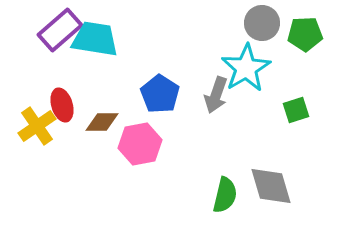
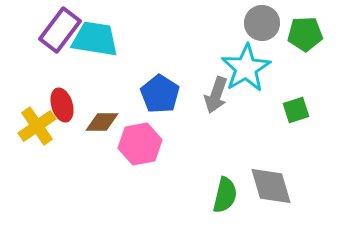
purple rectangle: rotated 12 degrees counterclockwise
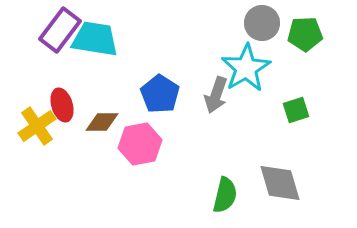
gray diamond: moved 9 px right, 3 px up
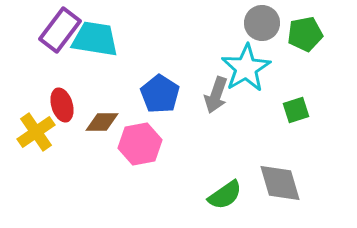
green pentagon: rotated 8 degrees counterclockwise
yellow cross: moved 1 px left, 6 px down
green semicircle: rotated 42 degrees clockwise
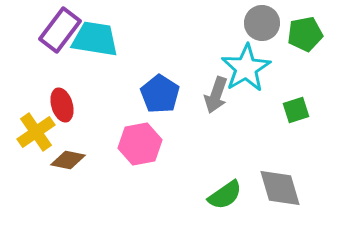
brown diamond: moved 34 px left, 38 px down; rotated 12 degrees clockwise
gray diamond: moved 5 px down
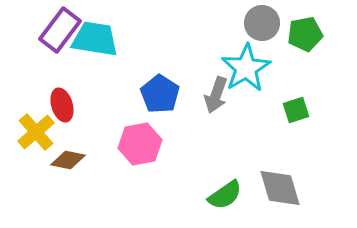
yellow cross: rotated 6 degrees counterclockwise
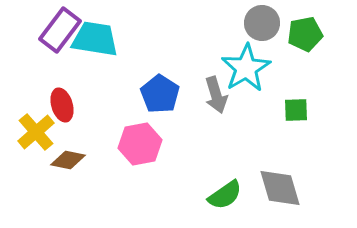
gray arrow: rotated 36 degrees counterclockwise
green square: rotated 16 degrees clockwise
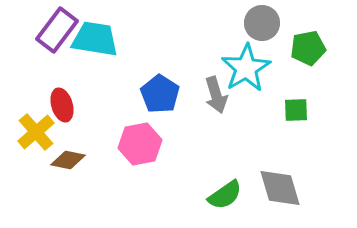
purple rectangle: moved 3 px left
green pentagon: moved 3 px right, 14 px down
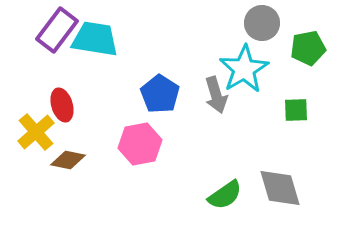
cyan star: moved 2 px left, 1 px down
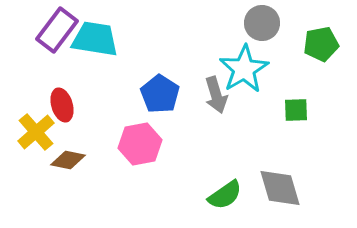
green pentagon: moved 13 px right, 4 px up
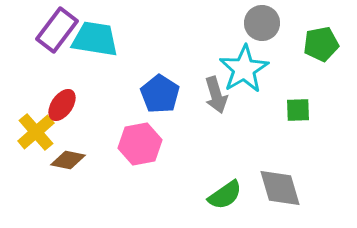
red ellipse: rotated 52 degrees clockwise
green square: moved 2 px right
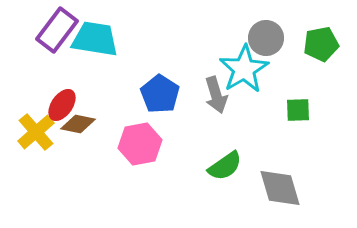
gray circle: moved 4 px right, 15 px down
brown diamond: moved 10 px right, 36 px up
green semicircle: moved 29 px up
